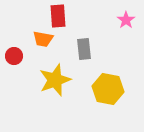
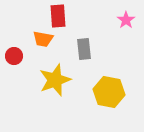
yellow hexagon: moved 1 px right, 3 px down
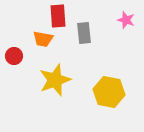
pink star: rotated 18 degrees counterclockwise
gray rectangle: moved 16 px up
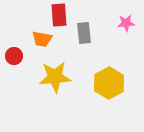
red rectangle: moved 1 px right, 1 px up
pink star: moved 3 px down; rotated 24 degrees counterclockwise
orange trapezoid: moved 1 px left
yellow star: moved 3 px up; rotated 16 degrees clockwise
yellow hexagon: moved 9 px up; rotated 20 degrees clockwise
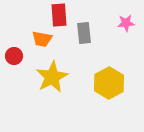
yellow star: moved 3 px left; rotated 24 degrees counterclockwise
